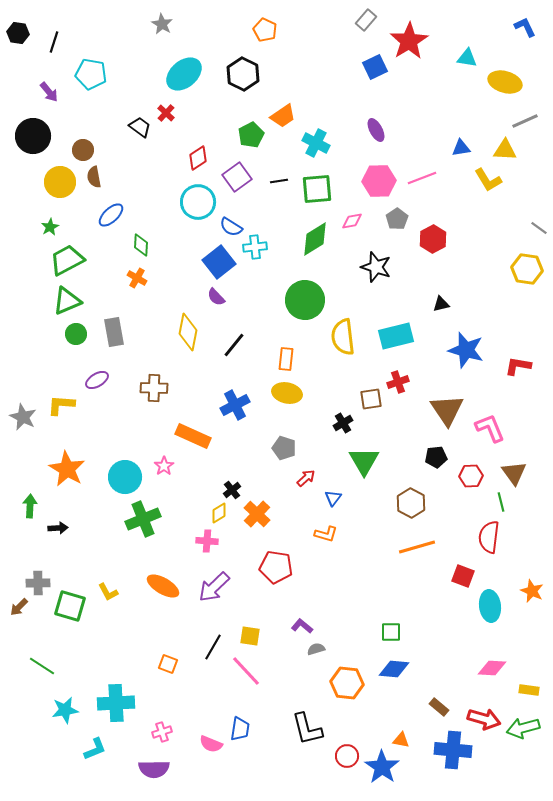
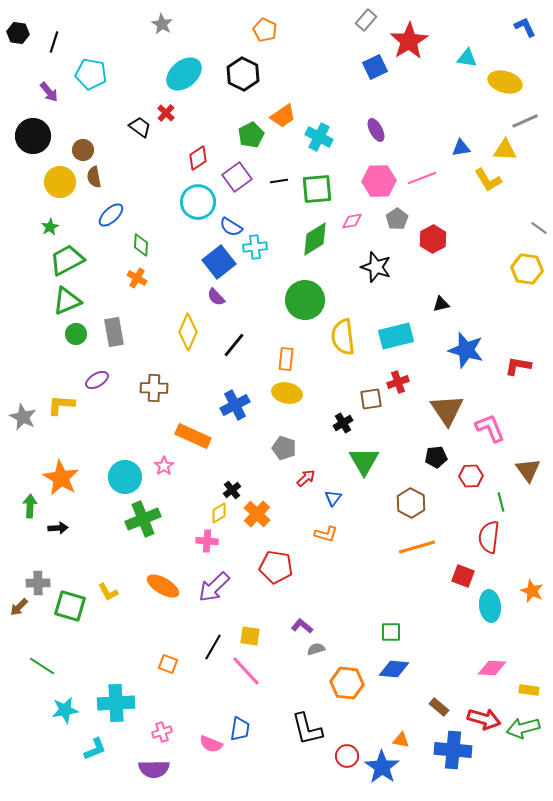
cyan cross at (316, 143): moved 3 px right, 6 px up
yellow diamond at (188, 332): rotated 12 degrees clockwise
orange star at (67, 469): moved 6 px left, 9 px down
brown triangle at (514, 473): moved 14 px right, 3 px up
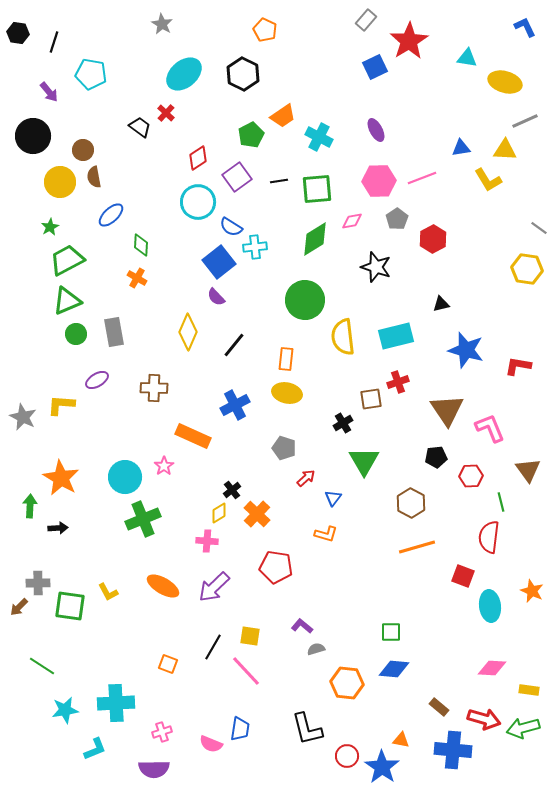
green square at (70, 606): rotated 8 degrees counterclockwise
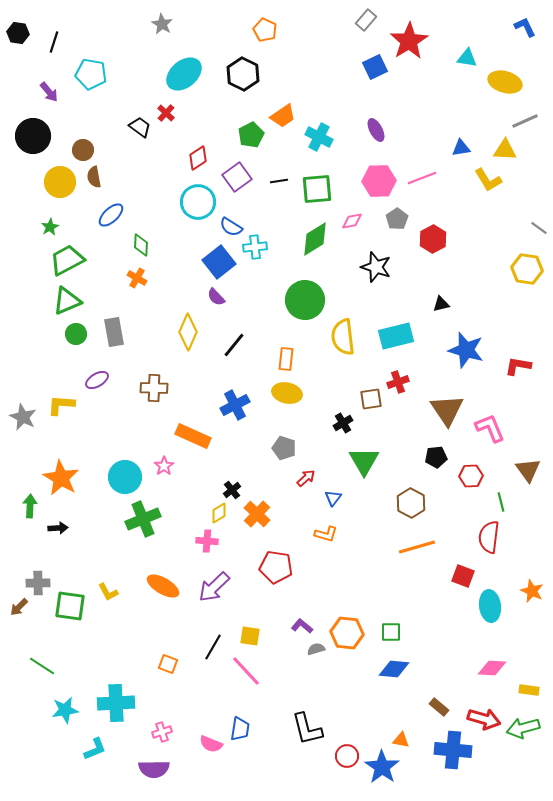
orange hexagon at (347, 683): moved 50 px up
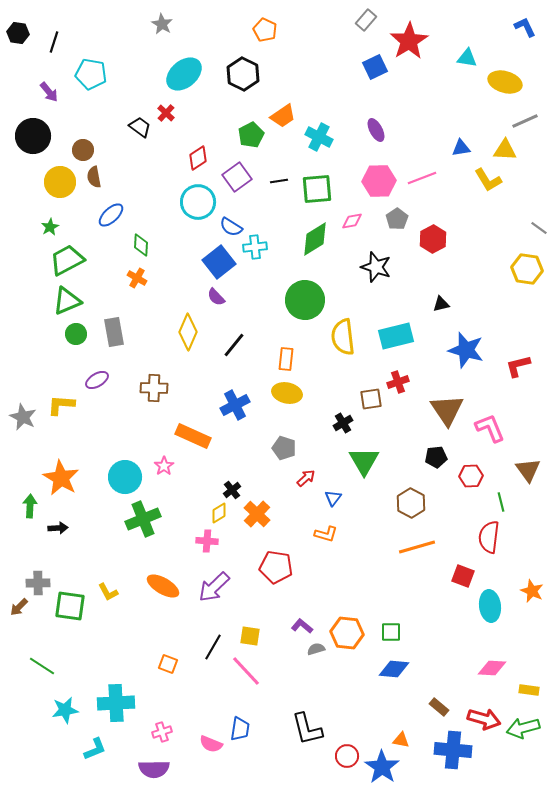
red L-shape at (518, 366): rotated 24 degrees counterclockwise
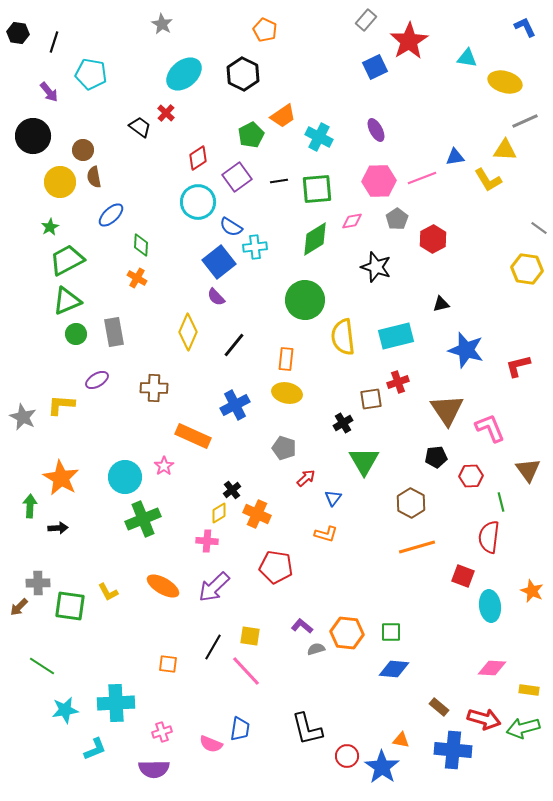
blue triangle at (461, 148): moved 6 px left, 9 px down
orange cross at (257, 514): rotated 20 degrees counterclockwise
orange square at (168, 664): rotated 12 degrees counterclockwise
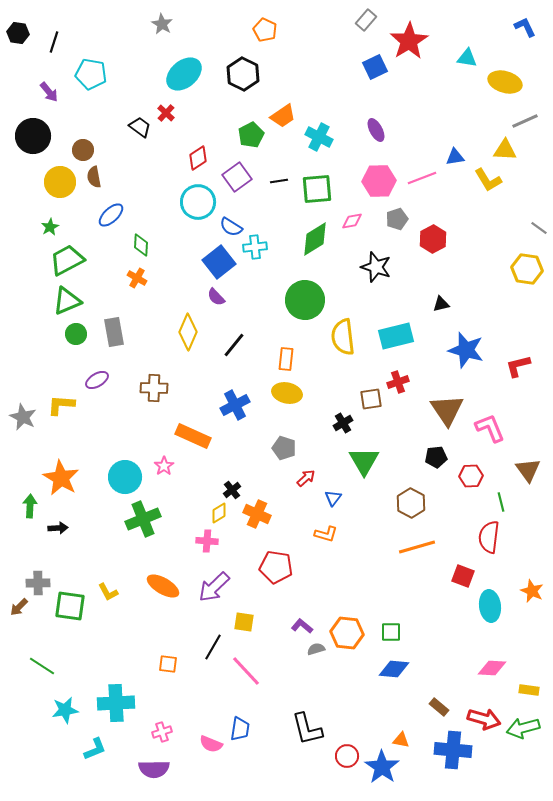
gray pentagon at (397, 219): rotated 15 degrees clockwise
yellow square at (250, 636): moved 6 px left, 14 px up
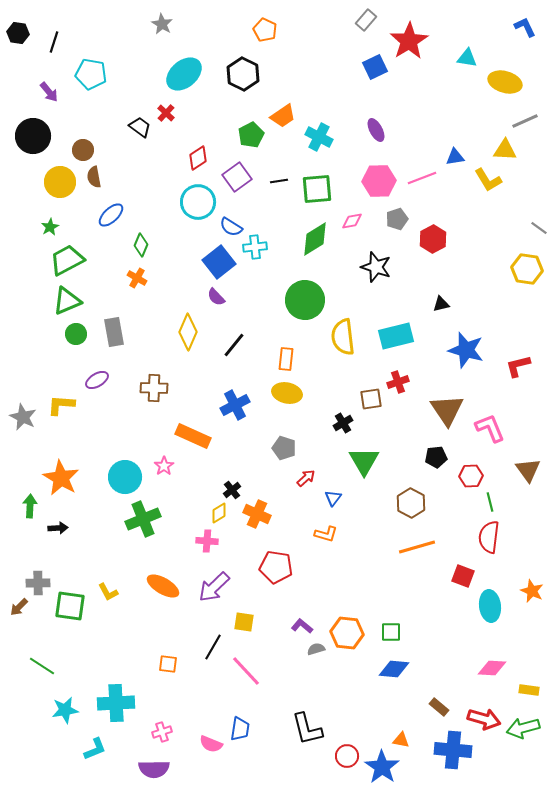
green diamond at (141, 245): rotated 20 degrees clockwise
green line at (501, 502): moved 11 px left
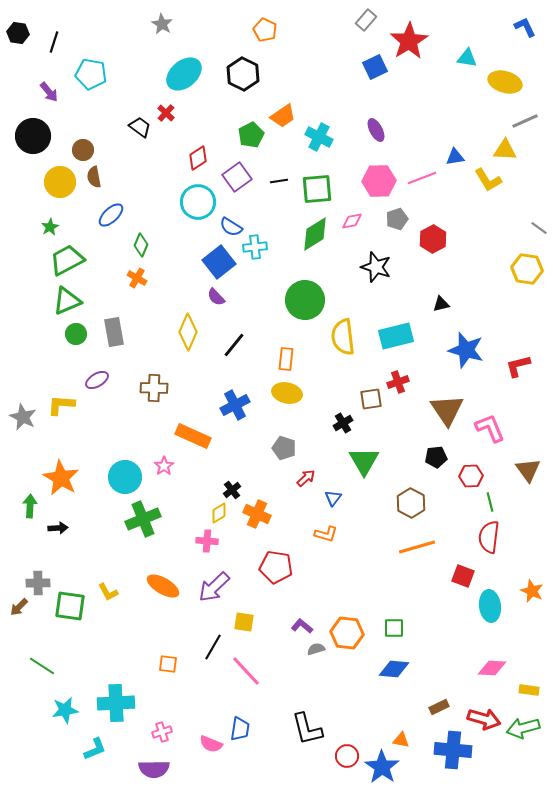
green diamond at (315, 239): moved 5 px up
green square at (391, 632): moved 3 px right, 4 px up
brown rectangle at (439, 707): rotated 66 degrees counterclockwise
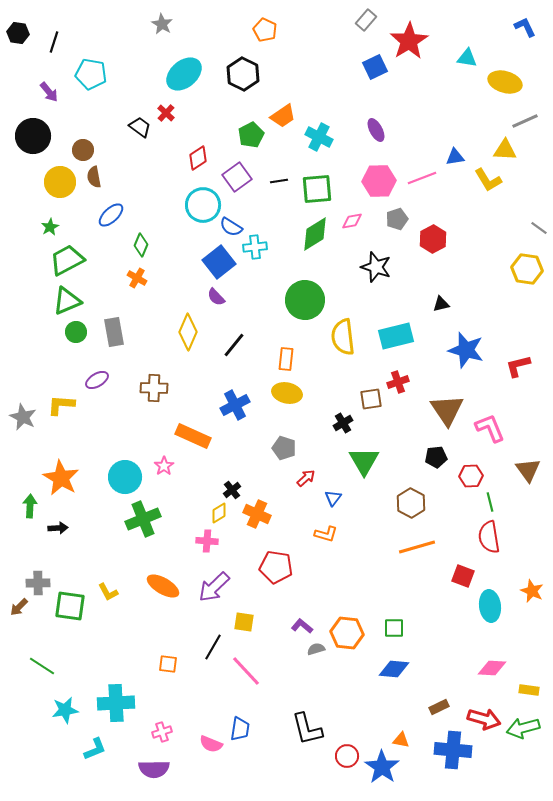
cyan circle at (198, 202): moved 5 px right, 3 px down
green circle at (76, 334): moved 2 px up
red semicircle at (489, 537): rotated 16 degrees counterclockwise
